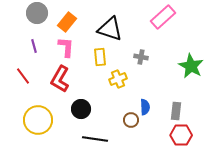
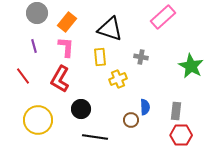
black line: moved 2 px up
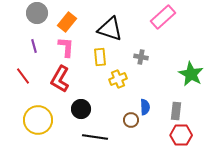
green star: moved 8 px down
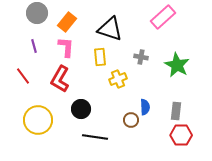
green star: moved 14 px left, 9 px up
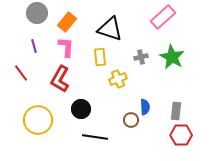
gray cross: rotated 24 degrees counterclockwise
green star: moved 5 px left, 8 px up
red line: moved 2 px left, 3 px up
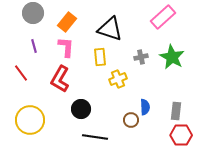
gray circle: moved 4 px left
yellow circle: moved 8 px left
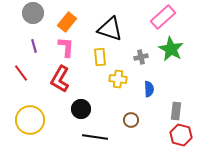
green star: moved 1 px left, 8 px up
yellow cross: rotated 30 degrees clockwise
blue semicircle: moved 4 px right, 18 px up
red hexagon: rotated 15 degrees clockwise
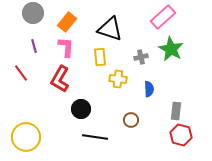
yellow circle: moved 4 px left, 17 px down
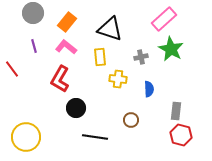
pink rectangle: moved 1 px right, 2 px down
pink L-shape: rotated 55 degrees counterclockwise
red line: moved 9 px left, 4 px up
black circle: moved 5 px left, 1 px up
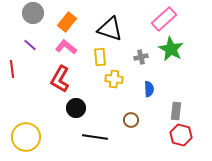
purple line: moved 4 px left, 1 px up; rotated 32 degrees counterclockwise
red line: rotated 30 degrees clockwise
yellow cross: moved 4 px left
